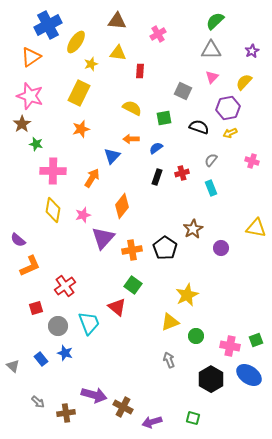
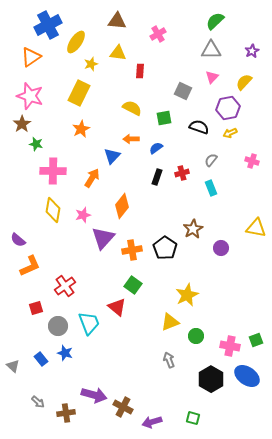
orange star at (81, 129): rotated 12 degrees counterclockwise
blue ellipse at (249, 375): moved 2 px left, 1 px down
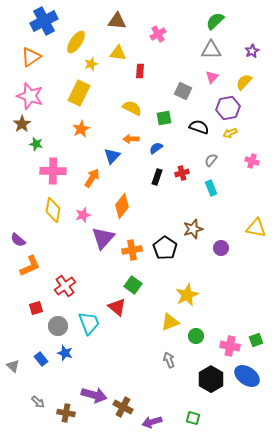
blue cross at (48, 25): moved 4 px left, 4 px up
brown star at (193, 229): rotated 12 degrees clockwise
brown cross at (66, 413): rotated 18 degrees clockwise
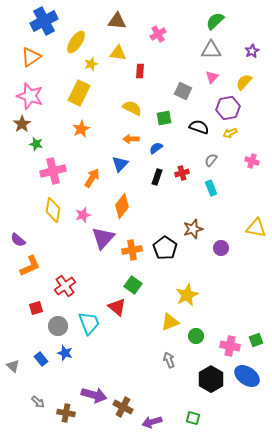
blue triangle at (112, 156): moved 8 px right, 8 px down
pink cross at (53, 171): rotated 15 degrees counterclockwise
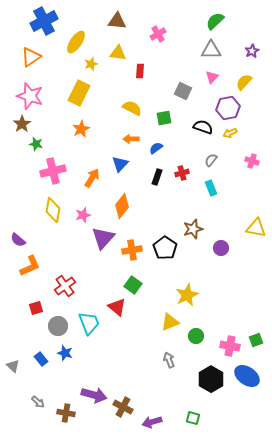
black semicircle at (199, 127): moved 4 px right
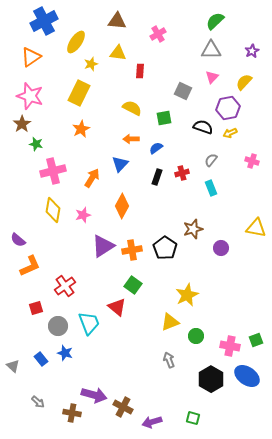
orange diamond at (122, 206): rotated 10 degrees counterclockwise
purple triangle at (103, 238): moved 8 px down; rotated 15 degrees clockwise
brown cross at (66, 413): moved 6 px right
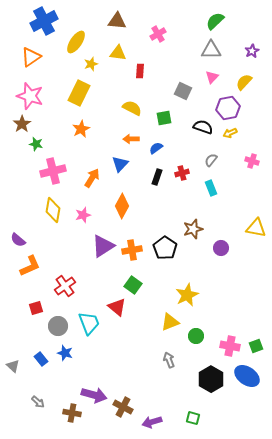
green square at (256, 340): moved 6 px down
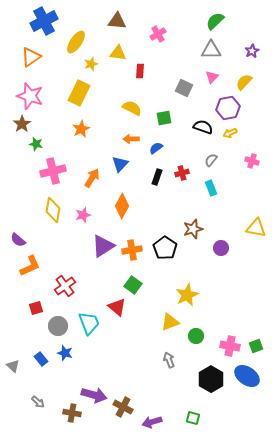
gray square at (183, 91): moved 1 px right, 3 px up
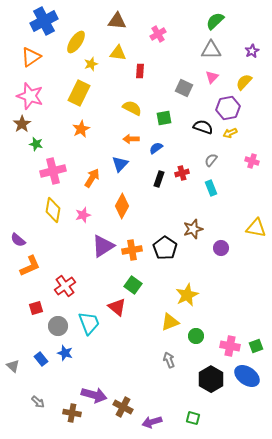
black rectangle at (157, 177): moved 2 px right, 2 px down
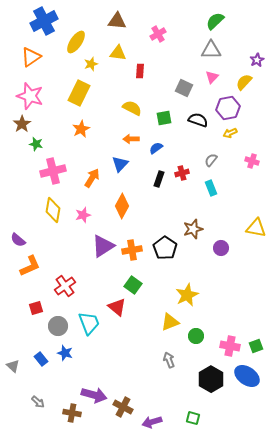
purple star at (252, 51): moved 5 px right, 9 px down
black semicircle at (203, 127): moved 5 px left, 7 px up
